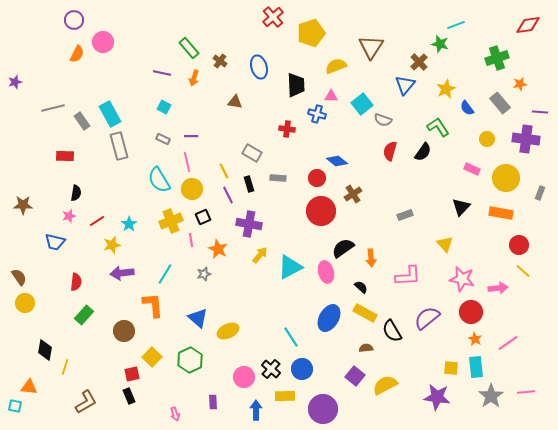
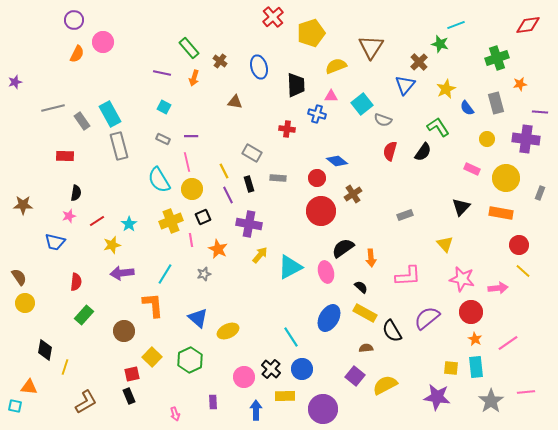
gray rectangle at (500, 103): moved 4 px left; rotated 25 degrees clockwise
gray star at (491, 396): moved 5 px down
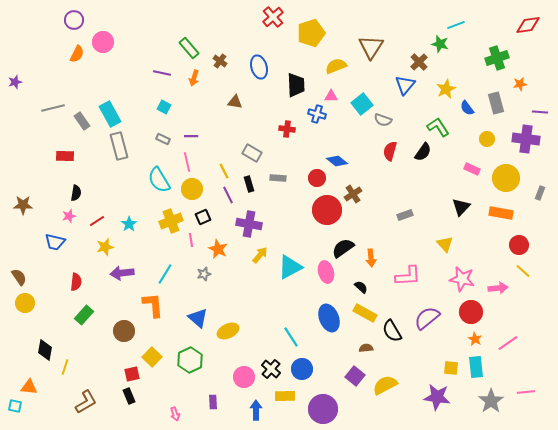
red circle at (321, 211): moved 6 px right, 1 px up
yellow star at (112, 245): moved 7 px left, 2 px down
blue ellipse at (329, 318): rotated 52 degrees counterclockwise
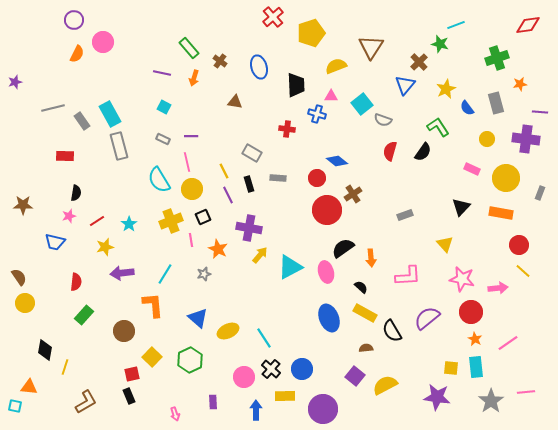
purple cross at (249, 224): moved 4 px down
cyan line at (291, 337): moved 27 px left, 1 px down
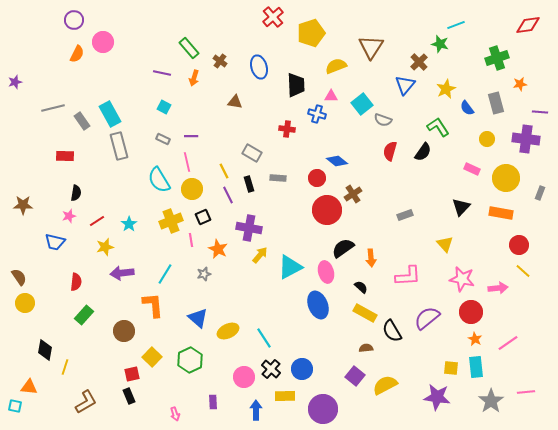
blue ellipse at (329, 318): moved 11 px left, 13 px up
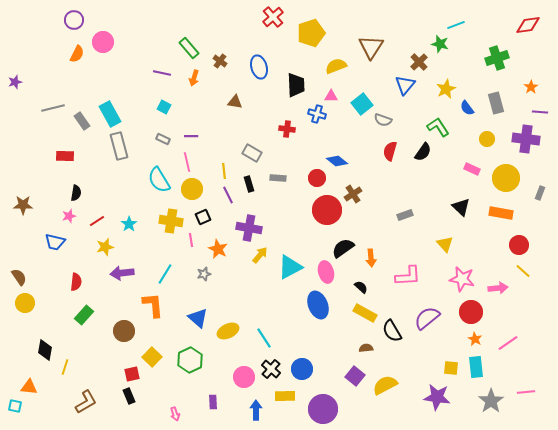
orange star at (520, 84): moved 11 px right, 3 px down; rotated 24 degrees counterclockwise
yellow line at (224, 171): rotated 21 degrees clockwise
black triangle at (461, 207): rotated 30 degrees counterclockwise
yellow cross at (171, 221): rotated 30 degrees clockwise
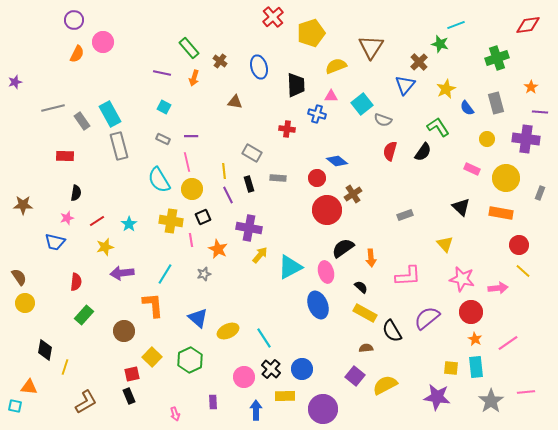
pink star at (69, 216): moved 2 px left, 2 px down
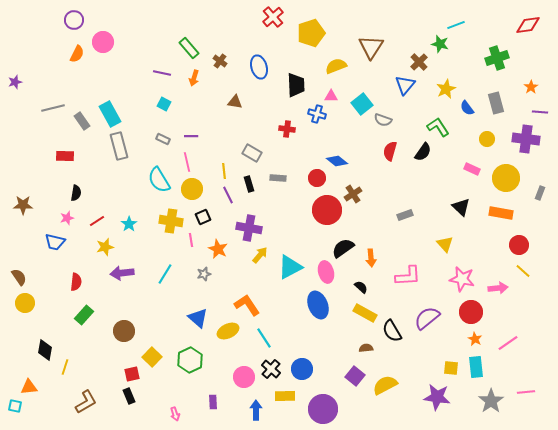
cyan square at (164, 107): moved 3 px up
orange L-shape at (153, 305): moved 94 px right; rotated 28 degrees counterclockwise
orange triangle at (29, 387): rotated 12 degrees counterclockwise
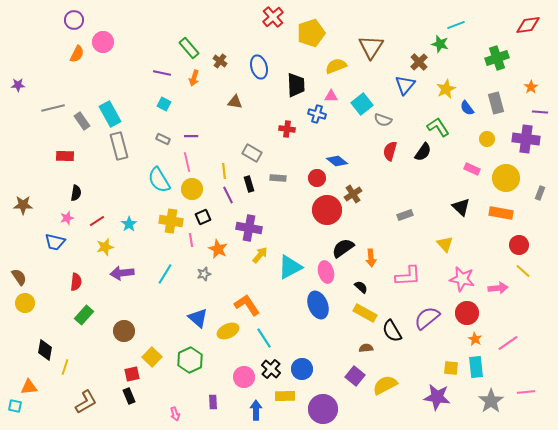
purple star at (15, 82): moved 3 px right, 3 px down; rotated 16 degrees clockwise
red circle at (471, 312): moved 4 px left, 1 px down
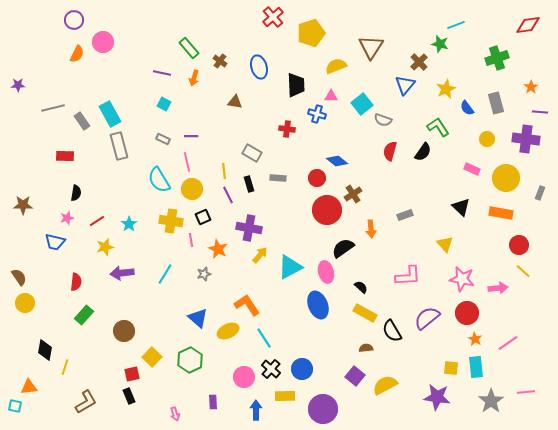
orange arrow at (371, 258): moved 29 px up
